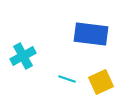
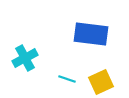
cyan cross: moved 2 px right, 2 px down
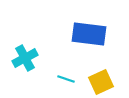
blue rectangle: moved 2 px left
cyan line: moved 1 px left
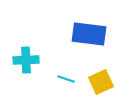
cyan cross: moved 1 px right, 2 px down; rotated 25 degrees clockwise
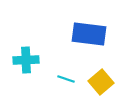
yellow square: rotated 15 degrees counterclockwise
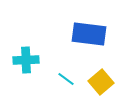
cyan line: rotated 18 degrees clockwise
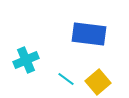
cyan cross: rotated 20 degrees counterclockwise
yellow square: moved 3 px left
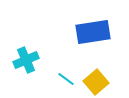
blue rectangle: moved 4 px right, 2 px up; rotated 16 degrees counterclockwise
yellow square: moved 2 px left
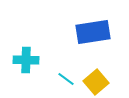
cyan cross: rotated 25 degrees clockwise
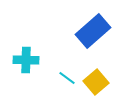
blue rectangle: moved 1 px up; rotated 32 degrees counterclockwise
cyan line: moved 1 px right, 1 px up
